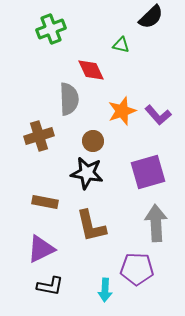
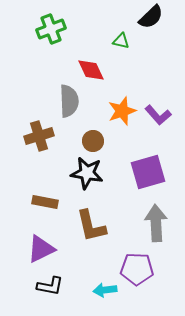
green triangle: moved 4 px up
gray semicircle: moved 2 px down
cyan arrow: rotated 80 degrees clockwise
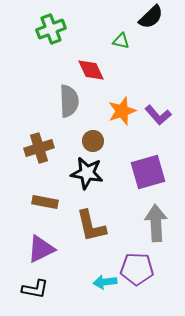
brown cross: moved 12 px down
black L-shape: moved 15 px left, 3 px down
cyan arrow: moved 8 px up
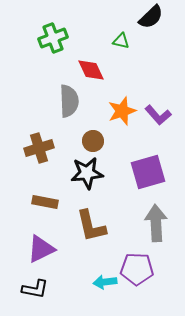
green cross: moved 2 px right, 9 px down
black star: rotated 16 degrees counterclockwise
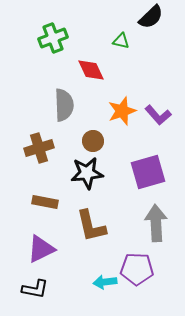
gray semicircle: moved 5 px left, 4 px down
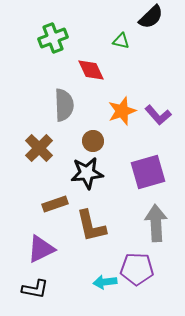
brown cross: rotated 28 degrees counterclockwise
brown rectangle: moved 10 px right, 2 px down; rotated 30 degrees counterclockwise
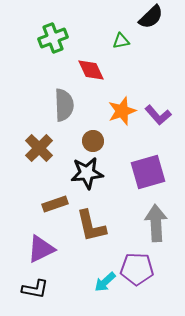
green triangle: rotated 24 degrees counterclockwise
cyan arrow: rotated 35 degrees counterclockwise
